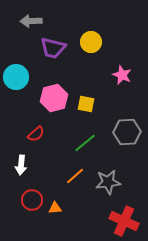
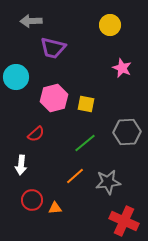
yellow circle: moved 19 px right, 17 px up
pink star: moved 7 px up
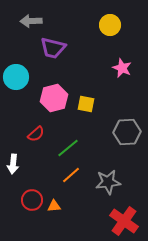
green line: moved 17 px left, 5 px down
white arrow: moved 8 px left, 1 px up
orange line: moved 4 px left, 1 px up
orange triangle: moved 1 px left, 2 px up
red cross: rotated 12 degrees clockwise
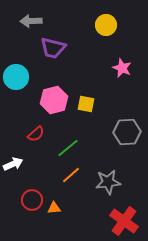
yellow circle: moved 4 px left
pink hexagon: moved 2 px down
white arrow: rotated 120 degrees counterclockwise
orange triangle: moved 2 px down
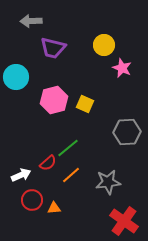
yellow circle: moved 2 px left, 20 px down
yellow square: moved 1 px left; rotated 12 degrees clockwise
red semicircle: moved 12 px right, 29 px down
white arrow: moved 8 px right, 11 px down
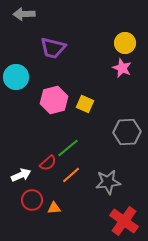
gray arrow: moved 7 px left, 7 px up
yellow circle: moved 21 px right, 2 px up
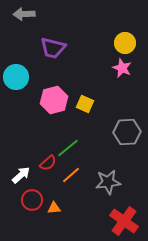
white arrow: rotated 18 degrees counterclockwise
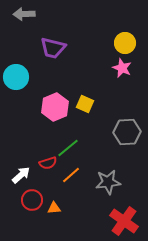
pink hexagon: moved 1 px right, 7 px down; rotated 8 degrees counterclockwise
red semicircle: rotated 24 degrees clockwise
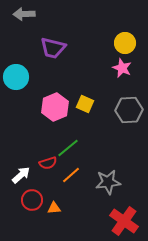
gray hexagon: moved 2 px right, 22 px up
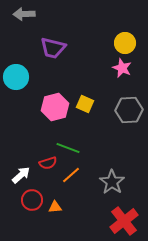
pink hexagon: rotated 8 degrees clockwise
green line: rotated 60 degrees clockwise
gray star: moved 4 px right; rotated 30 degrees counterclockwise
orange triangle: moved 1 px right, 1 px up
red cross: rotated 16 degrees clockwise
